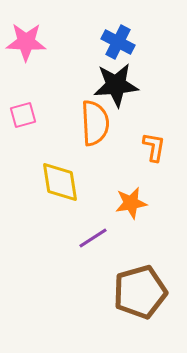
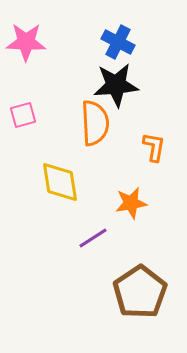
brown pentagon: rotated 18 degrees counterclockwise
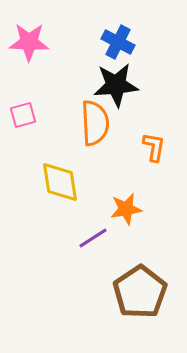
pink star: moved 3 px right
orange star: moved 5 px left, 6 px down
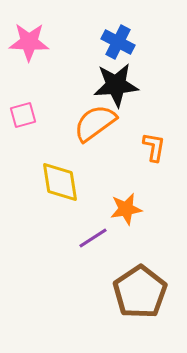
orange semicircle: rotated 123 degrees counterclockwise
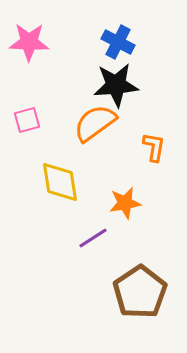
pink square: moved 4 px right, 5 px down
orange star: moved 1 px left, 6 px up
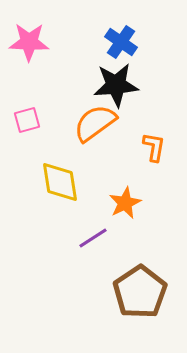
blue cross: moved 3 px right; rotated 8 degrees clockwise
orange star: rotated 16 degrees counterclockwise
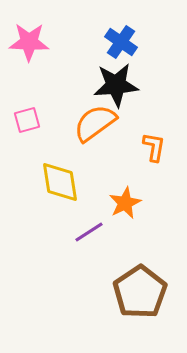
purple line: moved 4 px left, 6 px up
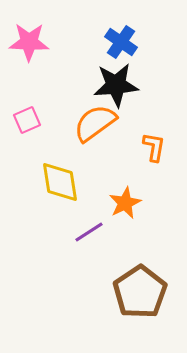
pink square: rotated 8 degrees counterclockwise
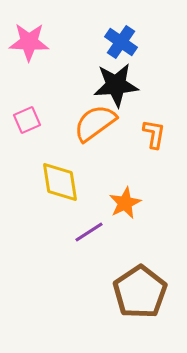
orange L-shape: moved 13 px up
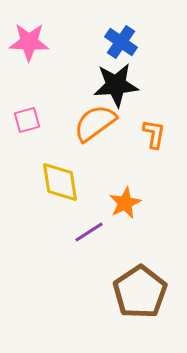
pink square: rotated 8 degrees clockwise
